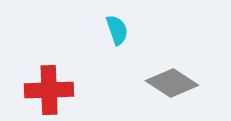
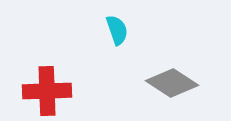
red cross: moved 2 px left, 1 px down
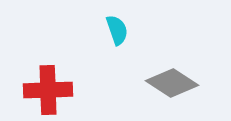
red cross: moved 1 px right, 1 px up
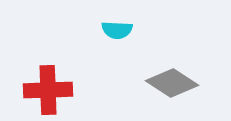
cyan semicircle: rotated 112 degrees clockwise
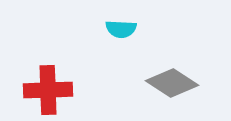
cyan semicircle: moved 4 px right, 1 px up
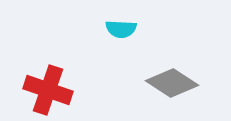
red cross: rotated 21 degrees clockwise
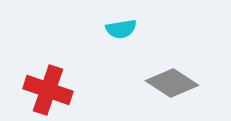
cyan semicircle: rotated 12 degrees counterclockwise
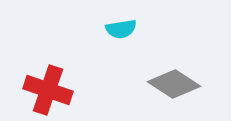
gray diamond: moved 2 px right, 1 px down
